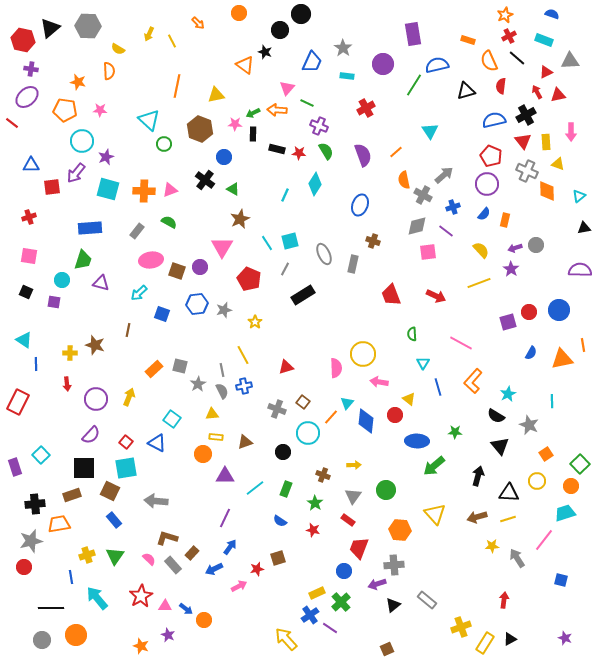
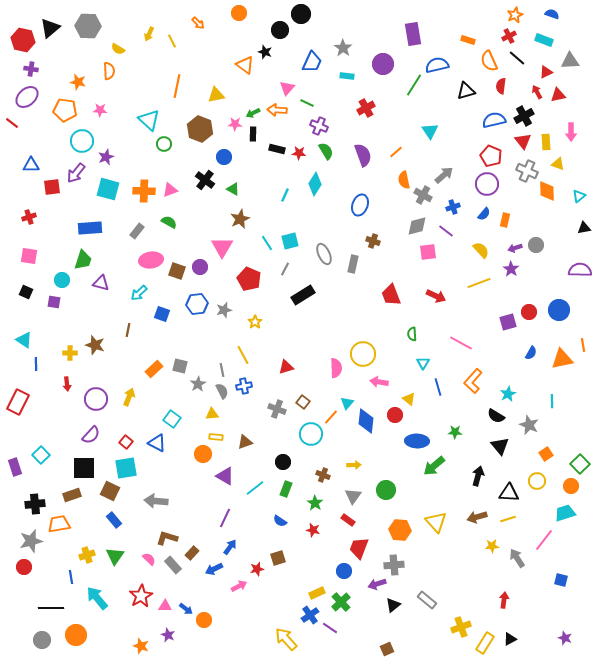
orange star at (505, 15): moved 10 px right
black cross at (526, 115): moved 2 px left, 1 px down
cyan circle at (308, 433): moved 3 px right, 1 px down
black circle at (283, 452): moved 10 px down
purple triangle at (225, 476): rotated 30 degrees clockwise
yellow triangle at (435, 514): moved 1 px right, 8 px down
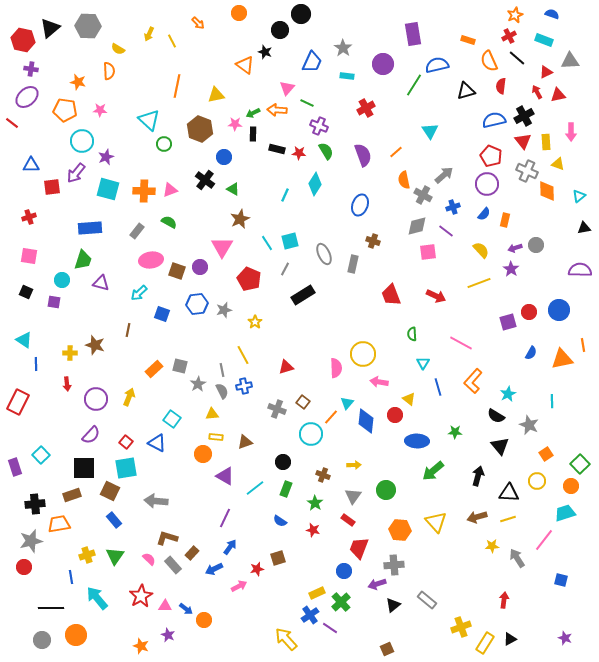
green arrow at (434, 466): moved 1 px left, 5 px down
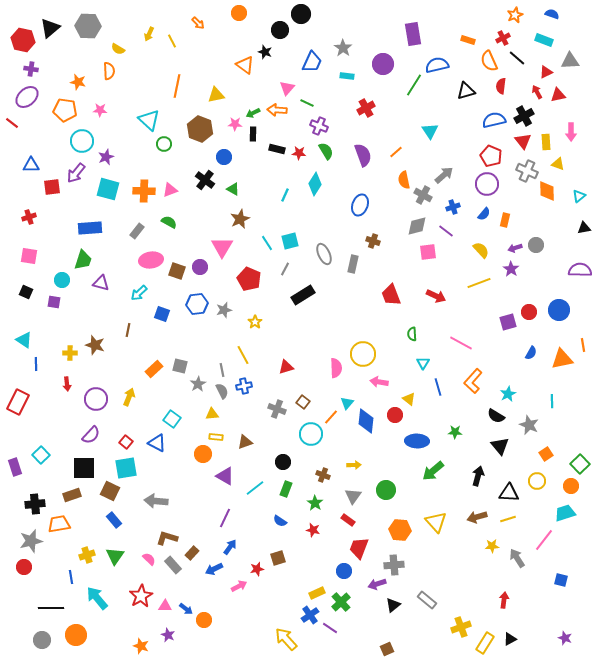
red cross at (509, 36): moved 6 px left, 2 px down
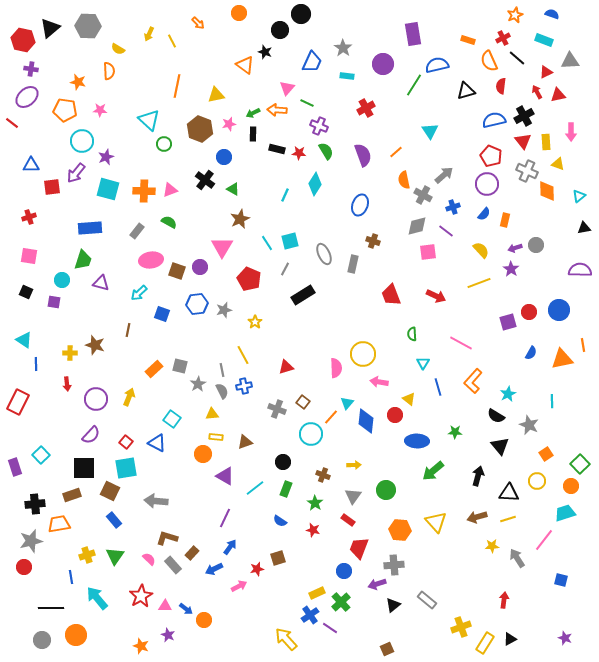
pink star at (235, 124): moved 6 px left; rotated 16 degrees counterclockwise
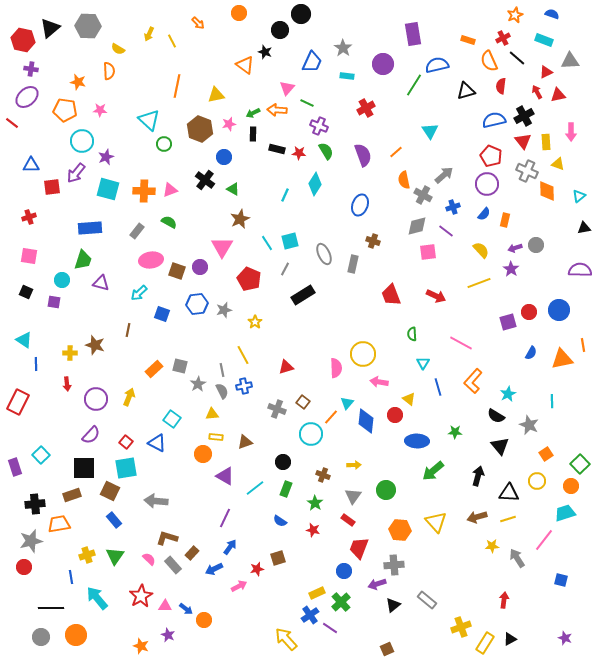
gray circle at (42, 640): moved 1 px left, 3 px up
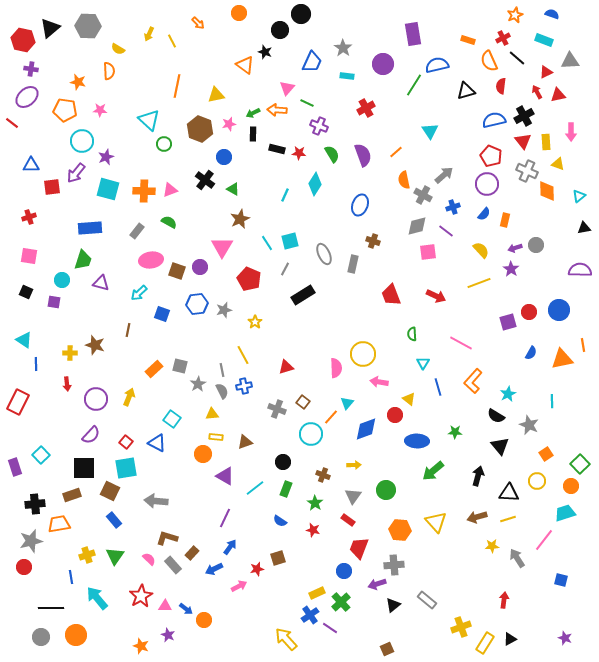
green semicircle at (326, 151): moved 6 px right, 3 px down
blue diamond at (366, 421): moved 8 px down; rotated 65 degrees clockwise
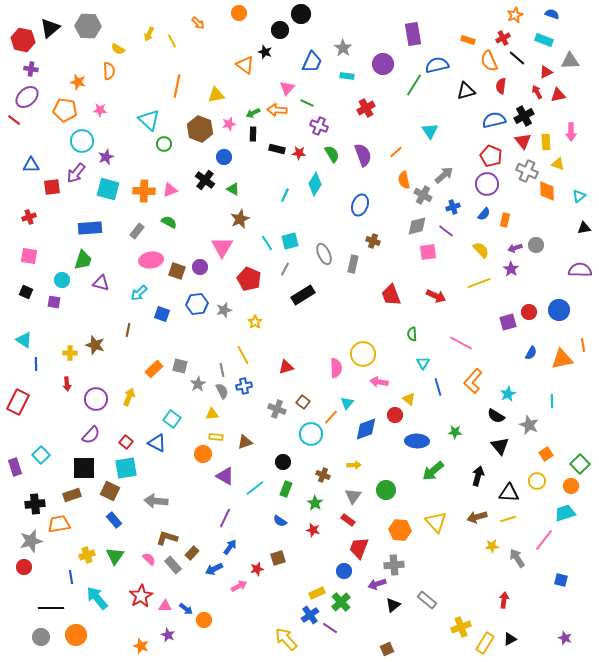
red line at (12, 123): moved 2 px right, 3 px up
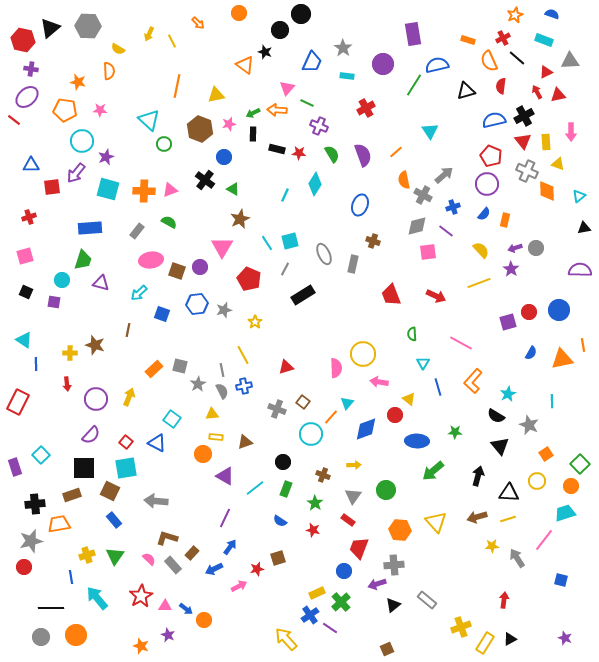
gray circle at (536, 245): moved 3 px down
pink square at (29, 256): moved 4 px left; rotated 24 degrees counterclockwise
